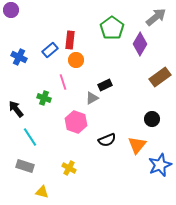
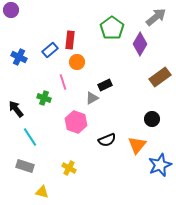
orange circle: moved 1 px right, 2 px down
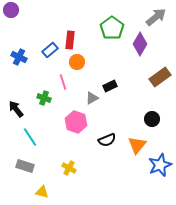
black rectangle: moved 5 px right, 1 px down
